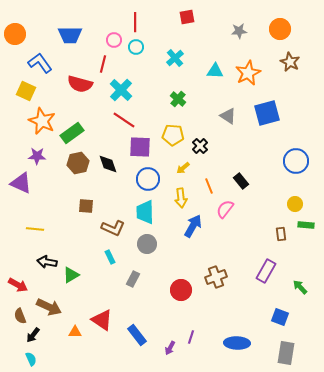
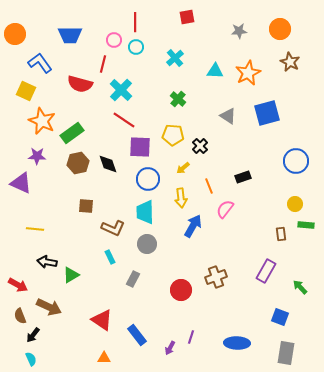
black rectangle at (241, 181): moved 2 px right, 4 px up; rotated 70 degrees counterclockwise
orange triangle at (75, 332): moved 29 px right, 26 px down
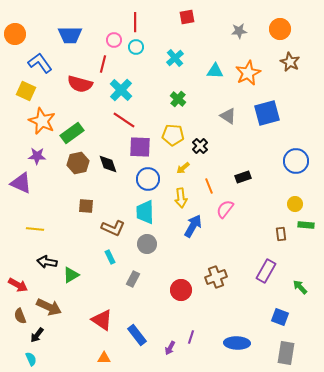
black arrow at (33, 335): moved 4 px right
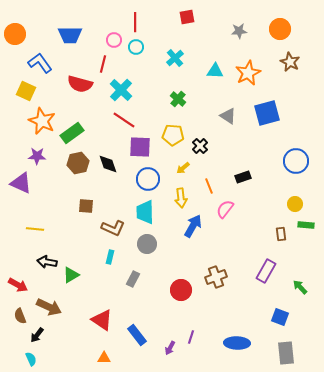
cyan rectangle at (110, 257): rotated 40 degrees clockwise
gray rectangle at (286, 353): rotated 15 degrees counterclockwise
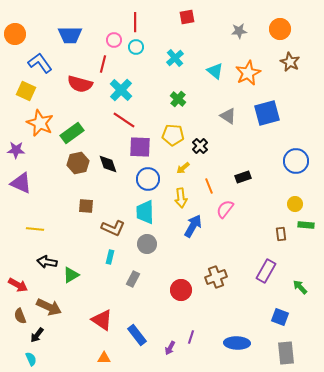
cyan triangle at (215, 71): rotated 36 degrees clockwise
orange star at (42, 121): moved 2 px left, 2 px down
purple star at (37, 156): moved 21 px left, 6 px up
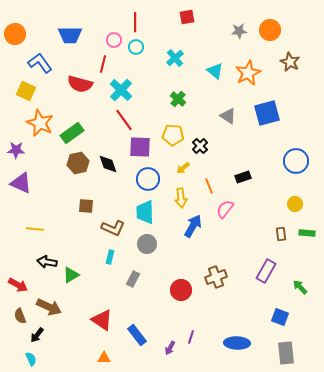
orange circle at (280, 29): moved 10 px left, 1 px down
red line at (124, 120): rotated 20 degrees clockwise
green rectangle at (306, 225): moved 1 px right, 8 px down
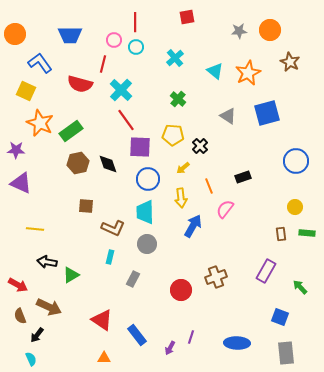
red line at (124, 120): moved 2 px right
green rectangle at (72, 133): moved 1 px left, 2 px up
yellow circle at (295, 204): moved 3 px down
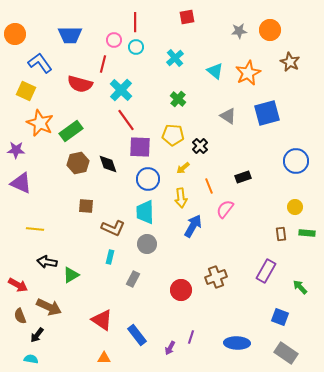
gray rectangle at (286, 353): rotated 50 degrees counterclockwise
cyan semicircle at (31, 359): rotated 56 degrees counterclockwise
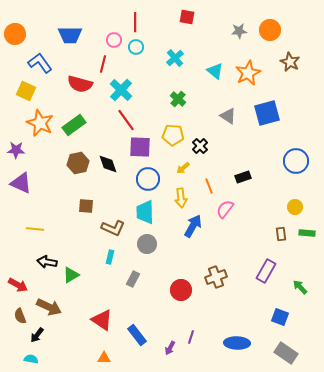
red square at (187, 17): rotated 21 degrees clockwise
green rectangle at (71, 131): moved 3 px right, 6 px up
